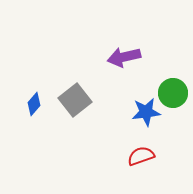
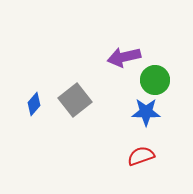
green circle: moved 18 px left, 13 px up
blue star: rotated 8 degrees clockwise
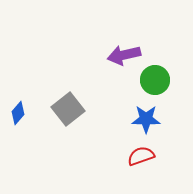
purple arrow: moved 2 px up
gray square: moved 7 px left, 9 px down
blue diamond: moved 16 px left, 9 px down
blue star: moved 7 px down
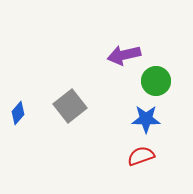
green circle: moved 1 px right, 1 px down
gray square: moved 2 px right, 3 px up
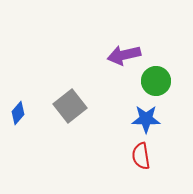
red semicircle: rotated 80 degrees counterclockwise
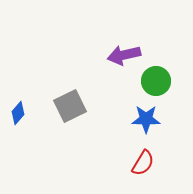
gray square: rotated 12 degrees clockwise
red semicircle: moved 2 px right, 7 px down; rotated 140 degrees counterclockwise
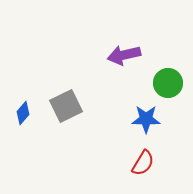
green circle: moved 12 px right, 2 px down
gray square: moved 4 px left
blue diamond: moved 5 px right
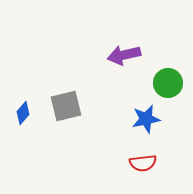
gray square: rotated 12 degrees clockwise
blue star: rotated 12 degrees counterclockwise
red semicircle: rotated 52 degrees clockwise
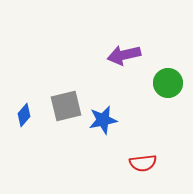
blue diamond: moved 1 px right, 2 px down
blue star: moved 43 px left, 1 px down
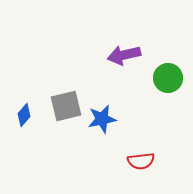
green circle: moved 5 px up
blue star: moved 1 px left, 1 px up
red semicircle: moved 2 px left, 2 px up
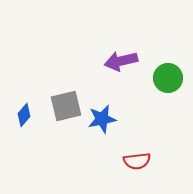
purple arrow: moved 3 px left, 6 px down
red semicircle: moved 4 px left
